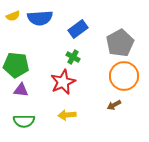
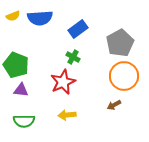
green pentagon: rotated 15 degrees clockwise
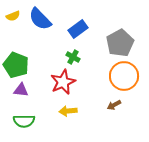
blue semicircle: moved 1 px down; rotated 50 degrees clockwise
yellow arrow: moved 1 px right, 4 px up
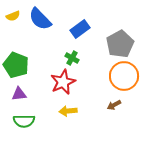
blue rectangle: moved 2 px right
gray pentagon: moved 1 px down
green cross: moved 1 px left, 1 px down
purple triangle: moved 2 px left, 4 px down; rotated 14 degrees counterclockwise
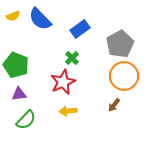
green cross: rotated 16 degrees clockwise
brown arrow: rotated 24 degrees counterclockwise
green semicircle: moved 2 px right, 1 px up; rotated 45 degrees counterclockwise
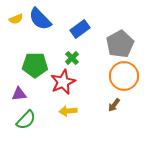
yellow semicircle: moved 3 px right, 3 px down
green pentagon: moved 19 px right; rotated 20 degrees counterclockwise
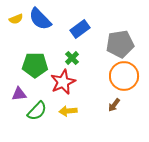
gray pentagon: rotated 20 degrees clockwise
green semicircle: moved 11 px right, 9 px up
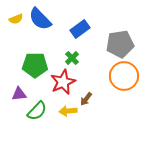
brown arrow: moved 28 px left, 6 px up
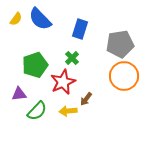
yellow semicircle: rotated 32 degrees counterclockwise
blue rectangle: rotated 36 degrees counterclockwise
green pentagon: rotated 20 degrees counterclockwise
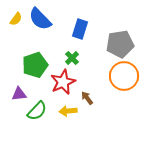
brown arrow: moved 1 px right, 1 px up; rotated 104 degrees clockwise
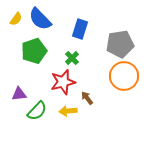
green pentagon: moved 1 px left, 14 px up
red star: rotated 10 degrees clockwise
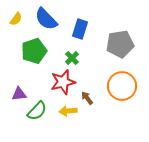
blue semicircle: moved 6 px right
orange circle: moved 2 px left, 10 px down
